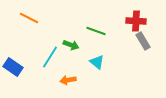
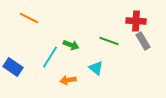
green line: moved 13 px right, 10 px down
cyan triangle: moved 1 px left, 6 px down
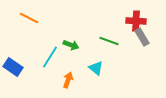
gray rectangle: moved 1 px left, 4 px up
orange arrow: rotated 119 degrees clockwise
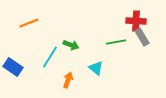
orange line: moved 5 px down; rotated 48 degrees counterclockwise
green line: moved 7 px right, 1 px down; rotated 30 degrees counterclockwise
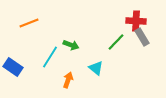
green line: rotated 36 degrees counterclockwise
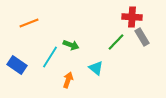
red cross: moved 4 px left, 4 px up
blue rectangle: moved 4 px right, 2 px up
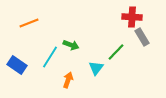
green line: moved 10 px down
cyan triangle: rotated 28 degrees clockwise
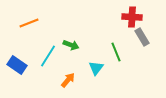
green line: rotated 66 degrees counterclockwise
cyan line: moved 2 px left, 1 px up
orange arrow: rotated 21 degrees clockwise
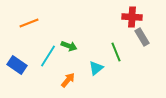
green arrow: moved 2 px left, 1 px down
cyan triangle: rotated 14 degrees clockwise
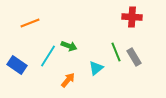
orange line: moved 1 px right
gray rectangle: moved 8 px left, 20 px down
